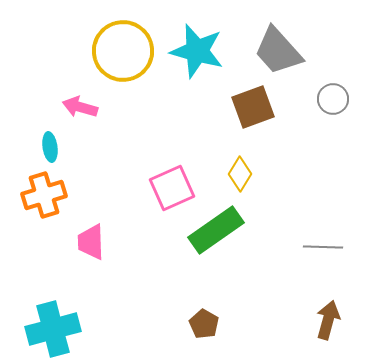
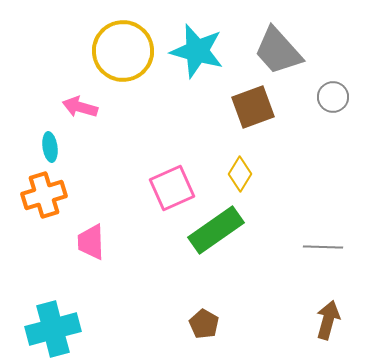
gray circle: moved 2 px up
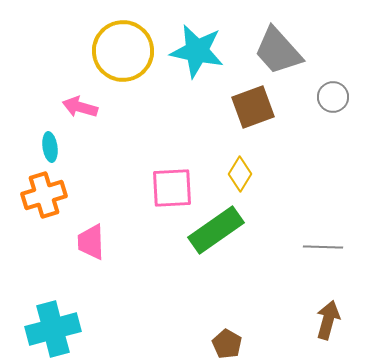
cyan star: rotated 4 degrees counterclockwise
pink square: rotated 21 degrees clockwise
brown pentagon: moved 23 px right, 20 px down
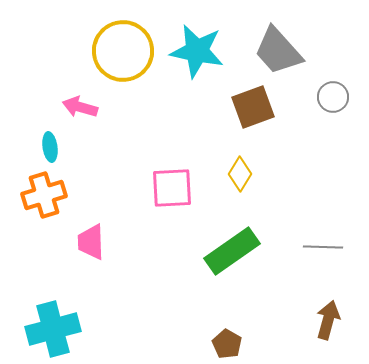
green rectangle: moved 16 px right, 21 px down
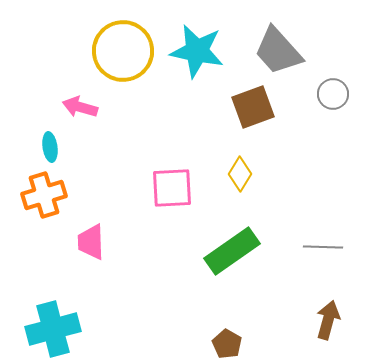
gray circle: moved 3 px up
